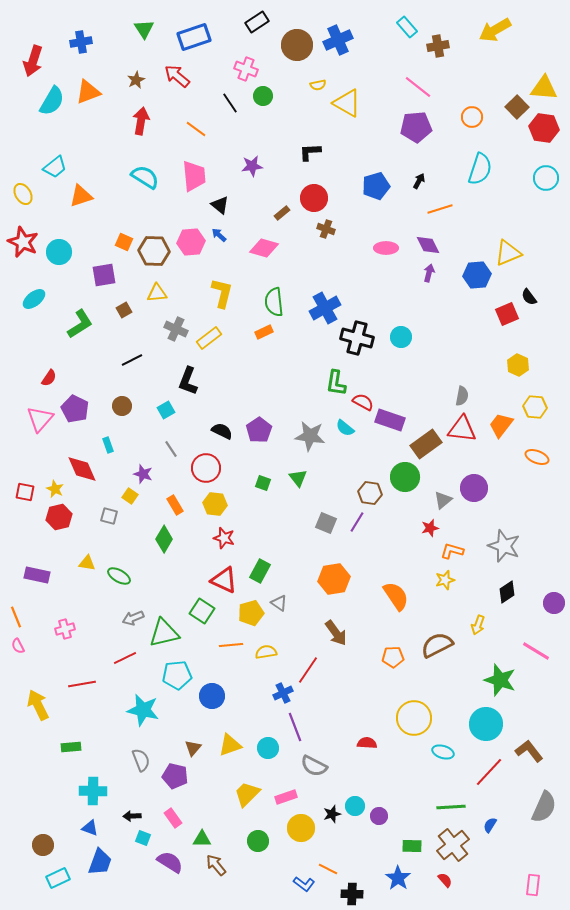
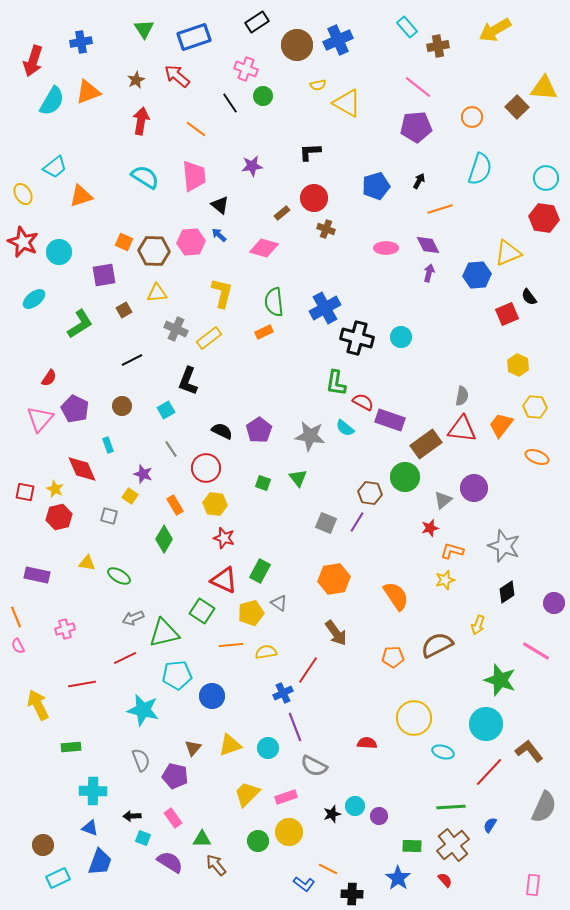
red hexagon at (544, 128): moved 90 px down
yellow circle at (301, 828): moved 12 px left, 4 px down
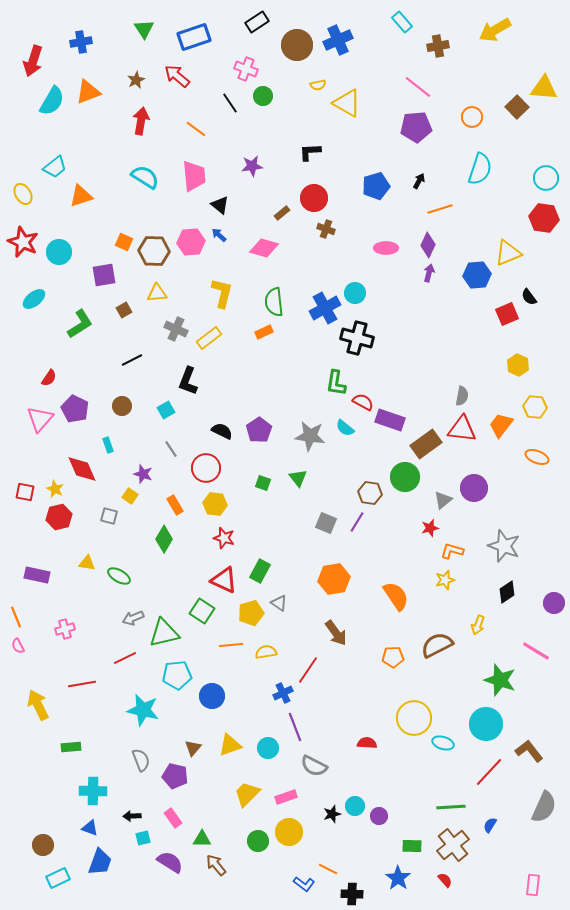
cyan rectangle at (407, 27): moved 5 px left, 5 px up
purple diamond at (428, 245): rotated 50 degrees clockwise
cyan circle at (401, 337): moved 46 px left, 44 px up
cyan ellipse at (443, 752): moved 9 px up
cyan square at (143, 838): rotated 35 degrees counterclockwise
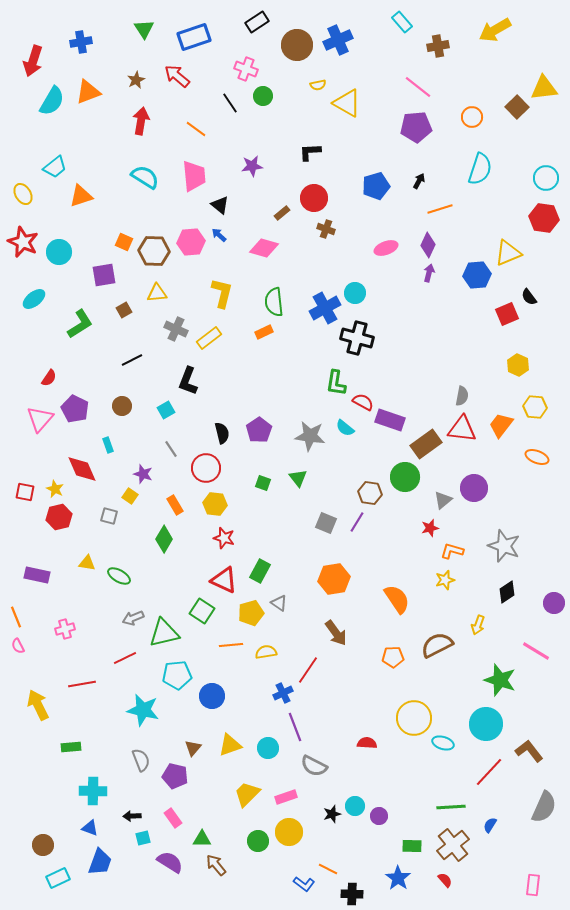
yellow triangle at (544, 88): rotated 12 degrees counterclockwise
pink ellipse at (386, 248): rotated 20 degrees counterclockwise
black semicircle at (222, 431): moved 2 px down; rotated 50 degrees clockwise
orange semicircle at (396, 596): moved 1 px right, 3 px down
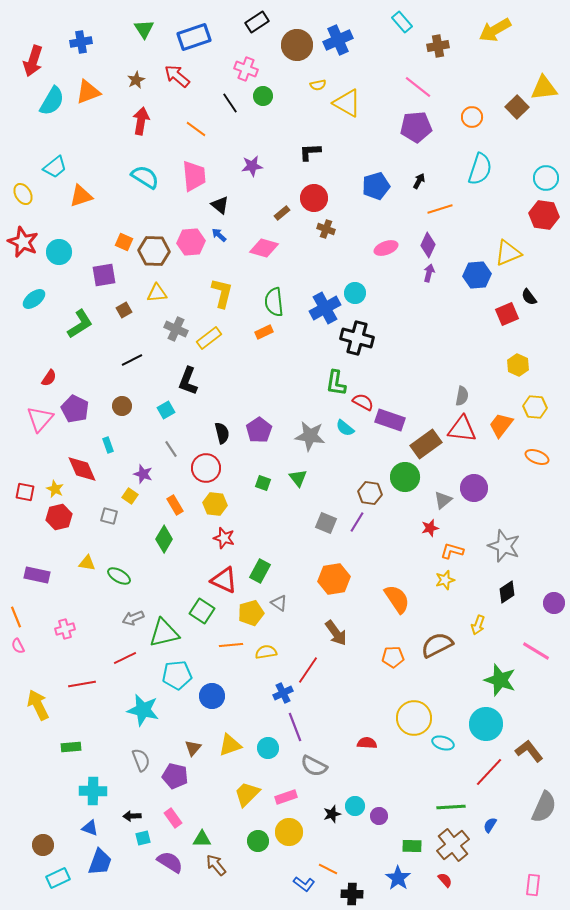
red hexagon at (544, 218): moved 3 px up
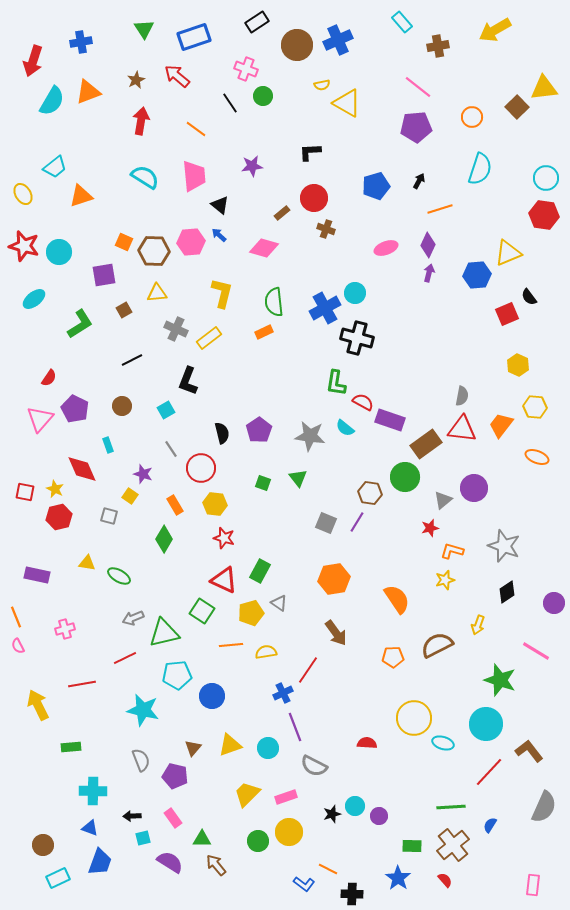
yellow semicircle at (318, 85): moved 4 px right
red star at (23, 242): moved 1 px right, 4 px down; rotated 8 degrees counterclockwise
red circle at (206, 468): moved 5 px left
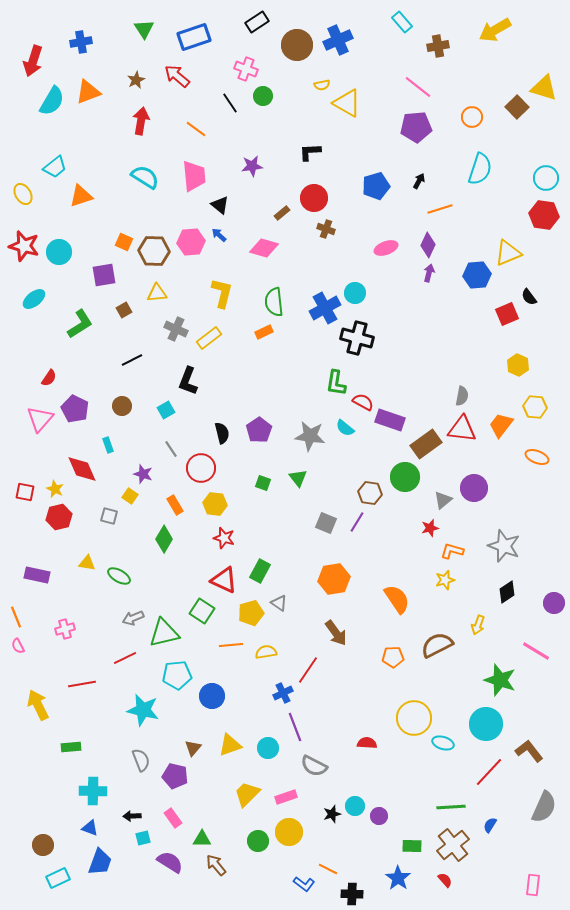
yellow triangle at (544, 88): rotated 24 degrees clockwise
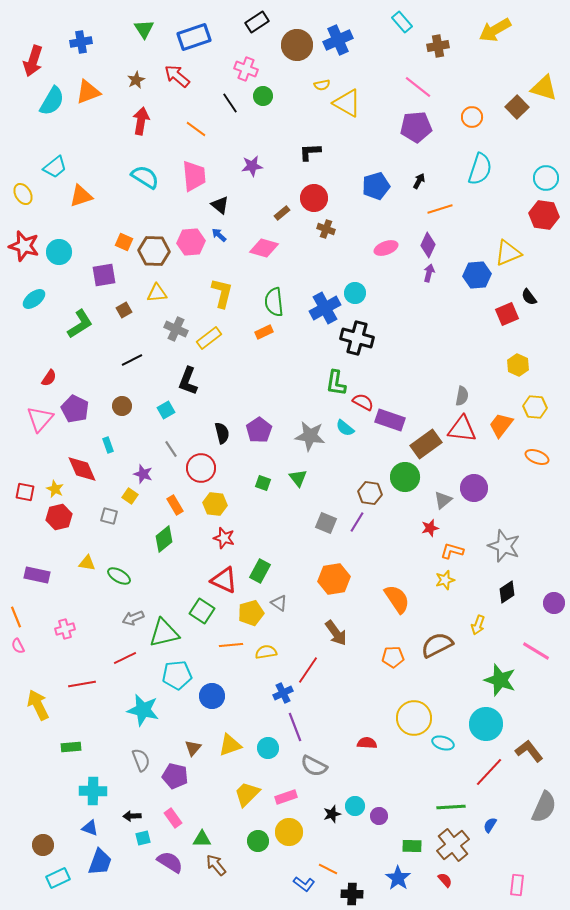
green diamond at (164, 539): rotated 20 degrees clockwise
pink rectangle at (533, 885): moved 16 px left
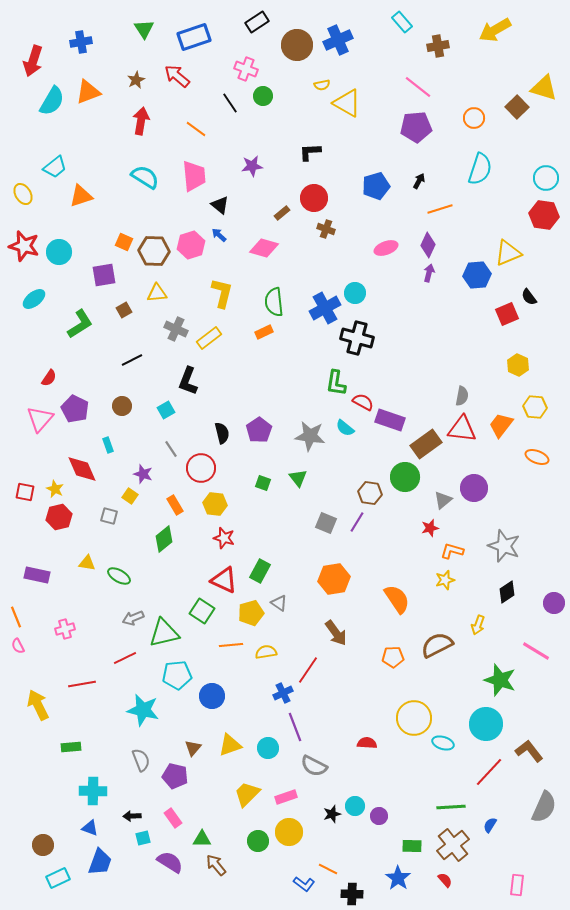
orange circle at (472, 117): moved 2 px right, 1 px down
pink hexagon at (191, 242): moved 3 px down; rotated 12 degrees counterclockwise
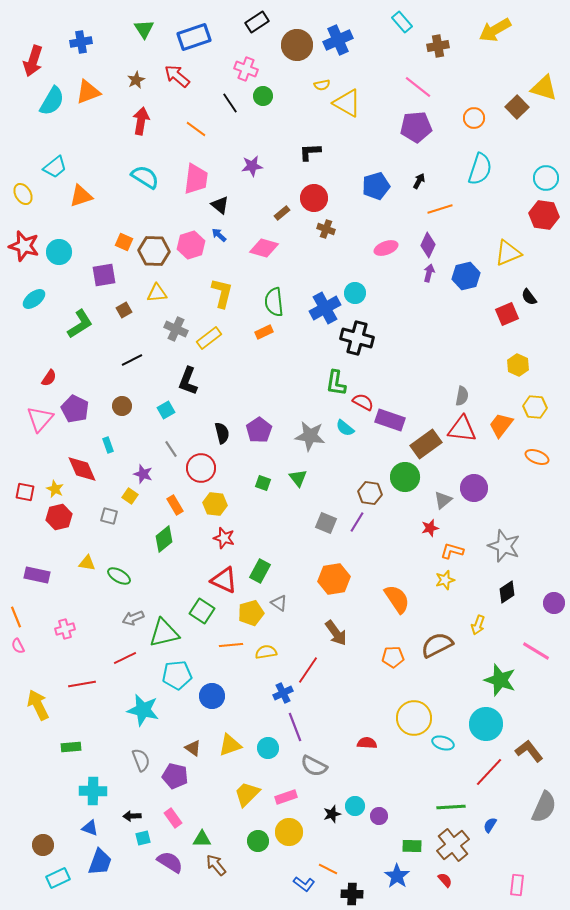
pink trapezoid at (194, 176): moved 2 px right, 3 px down; rotated 12 degrees clockwise
blue hexagon at (477, 275): moved 11 px left, 1 px down; rotated 8 degrees counterclockwise
brown triangle at (193, 748): rotated 36 degrees counterclockwise
blue star at (398, 878): moved 1 px left, 2 px up
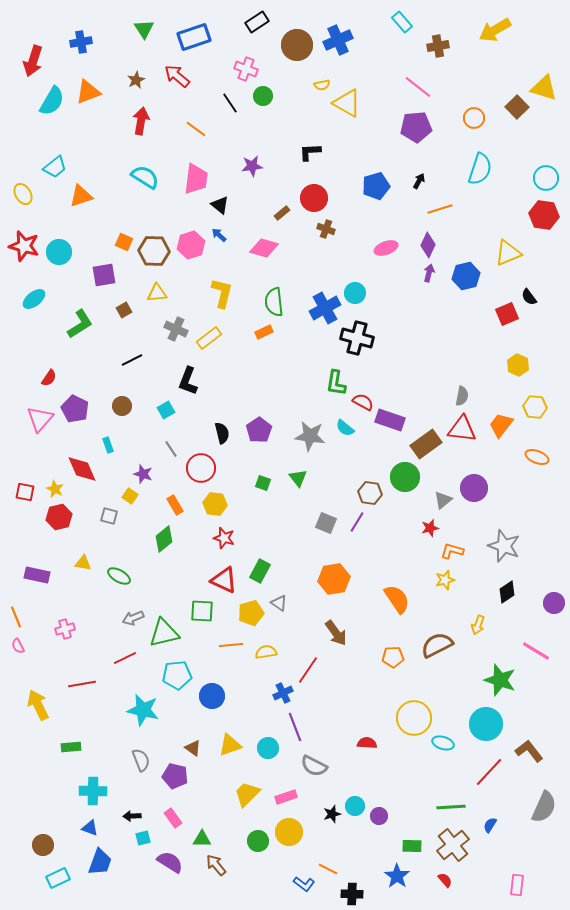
yellow triangle at (87, 563): moved 4 px left
green square at (202, 611): rotated 30 degrees counterclockwise
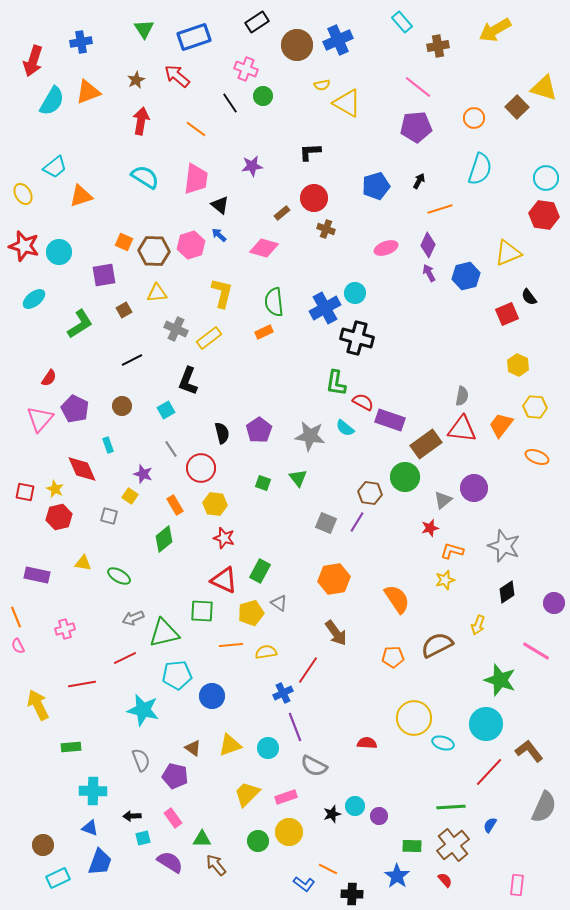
purple arrow at (429, 273): rotated 42 degrees counterclockwise
